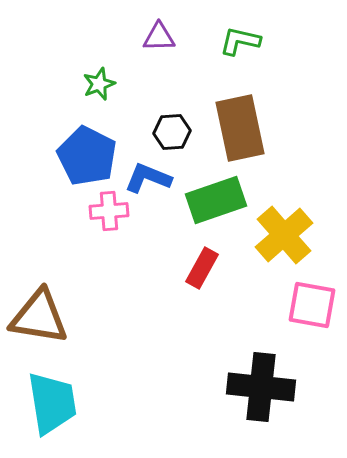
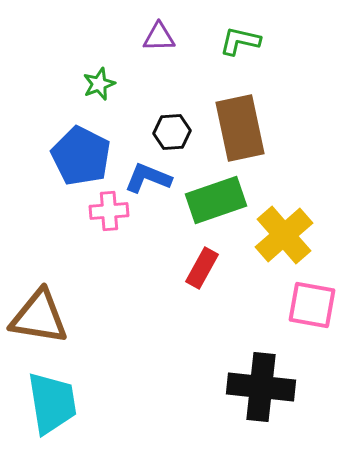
blue pentagon: moved 6 px left
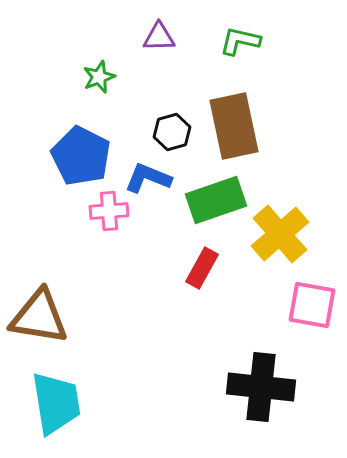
green star: moved 7 px up
brown rectangle: moved 6 px left, 2 px up
black hexagon: rotated 12 degrees counterclockwise
yellow cross: moved 4 px left, 1 px up
cyan trapezoid: moved 4 px right
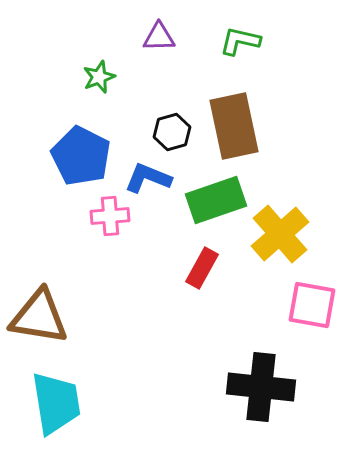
pink cross: moved 1 px right, 5 px down
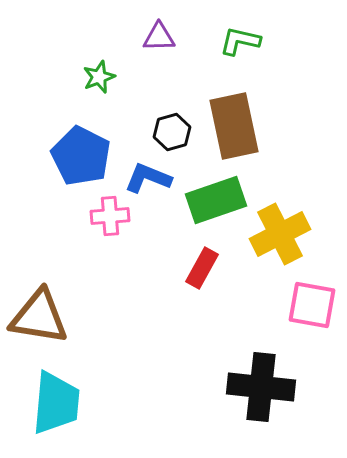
yellow cross: rotated 14 degrees clockwise
cyan trapezoid: rotated 14 degrees clockwise
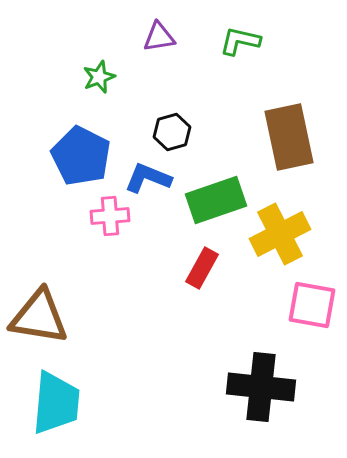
purple triangle: rotated 8 degrees counterclockwise
brown rectangle: moved 55 px right, 11 px down
